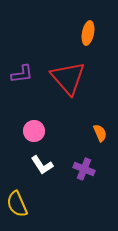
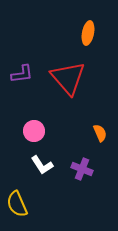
purple cross: moved 2 px left
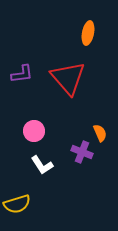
purple cross: moved 17 px up
yellow semicircle: rotated 84 degrees counterclockwise
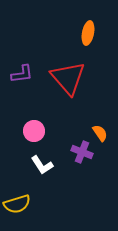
orange semicircle: rotated 12 degrees counterclockwise
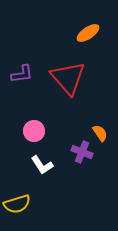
orange ellipse: rotated 45 degrees clockwise
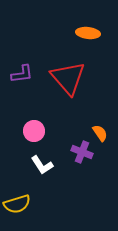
orange ellipse: rotated 40 degrees clockwise
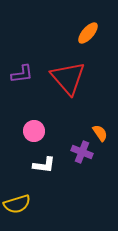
orange ellipse: rotated 55 degrees counterclockwise
white L-shape: moved 2 px right; rotated 50 degrees counterclockwise
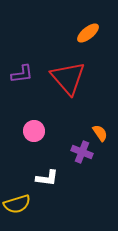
orange ellipse: rotated 10 degrees clockwise
white L-shape: moved 3 px right, 13 px down
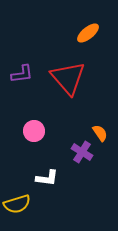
purple cross: rotated 10 degrees clockwise
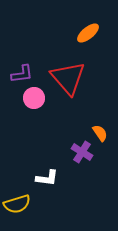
pink circle: moved 33 px up
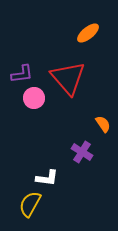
orange semicircle: moved 3 px right, 9 px up
yellow semicircle: moved 13 px right; rotated 136 degrees clockwise
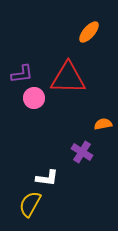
orange ellipse: moved 1 px right, 1 px up; rotated 10 degrees counterclockwise
red triangle: rotated 48 degrees counterclockwise
orange semicircle: rotated 66 degrees counterclockwise
